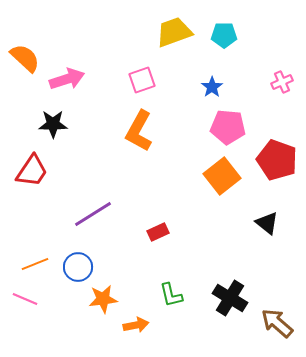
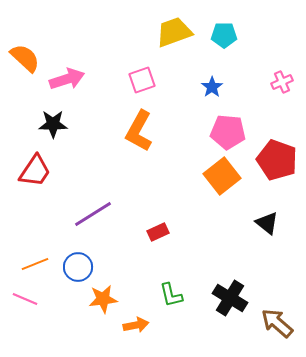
pink pentagon: moved 5 px down
red trapezoid: moved 3 px right
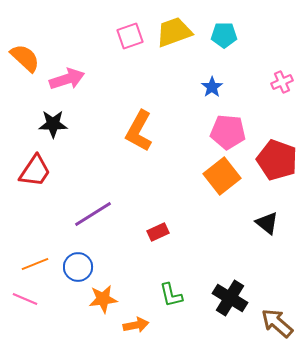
pink square: moved 12 px left, 44 px up
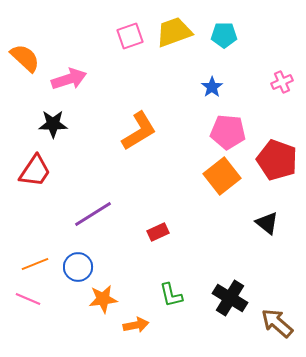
pink arrow: moved 2 px right
orange L-shape: rotated 150 degrees counterclockwise
pink line: moved 3 px right
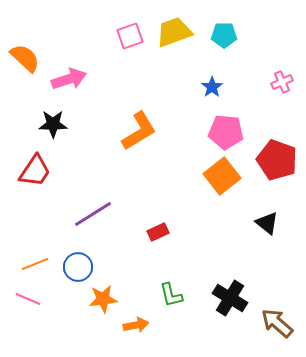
pink pentagon: moved 2 px left
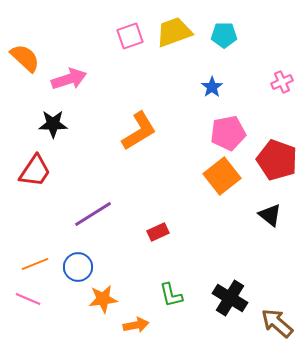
pink pentagon: moved 2 px right, 1 px down; rotated 16 degrees counterclockwise
black triangle: moved 3 px right, 8 px up
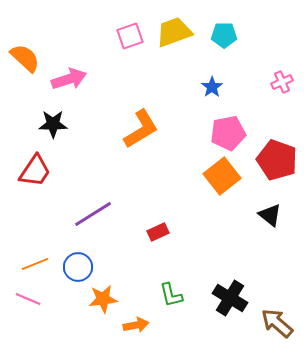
orange L-shape: moved 2 px right, 2 px up
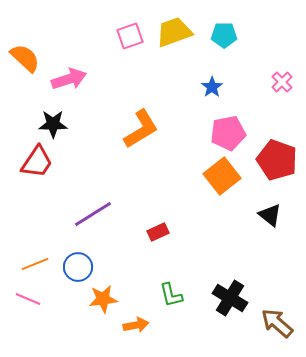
pink cross: rotated 20 degrees counterclockwise
red trapezoid: moved 2 px right, 9 px up
